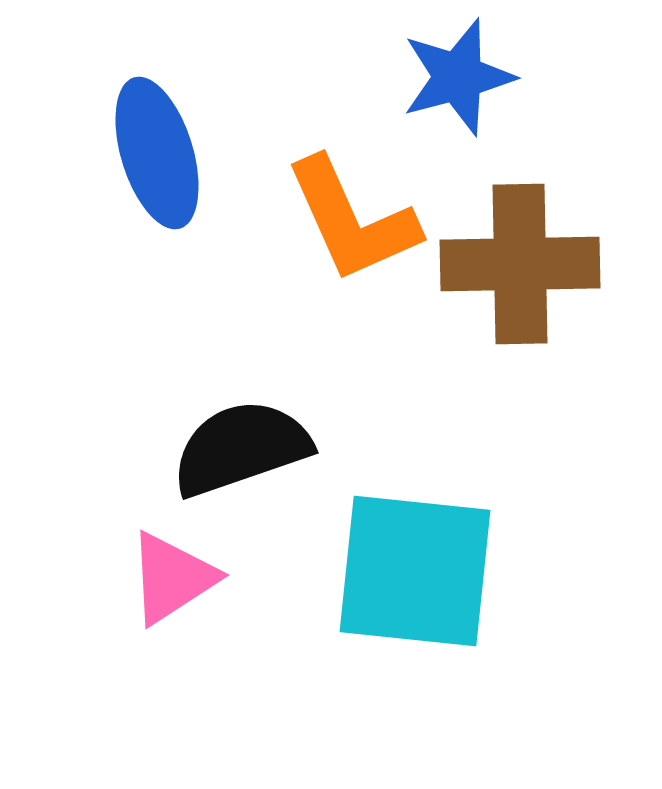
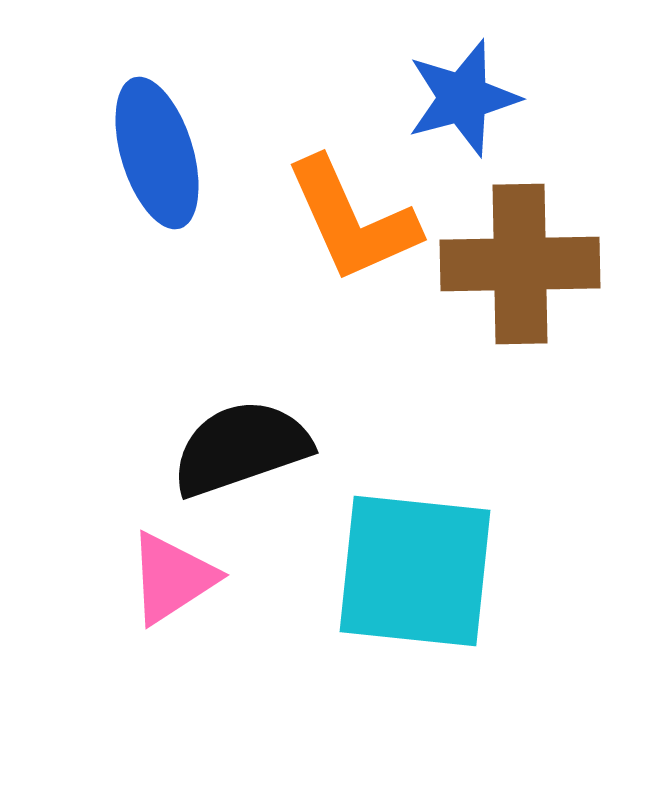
blue star: moved 5 px right, 21 px down
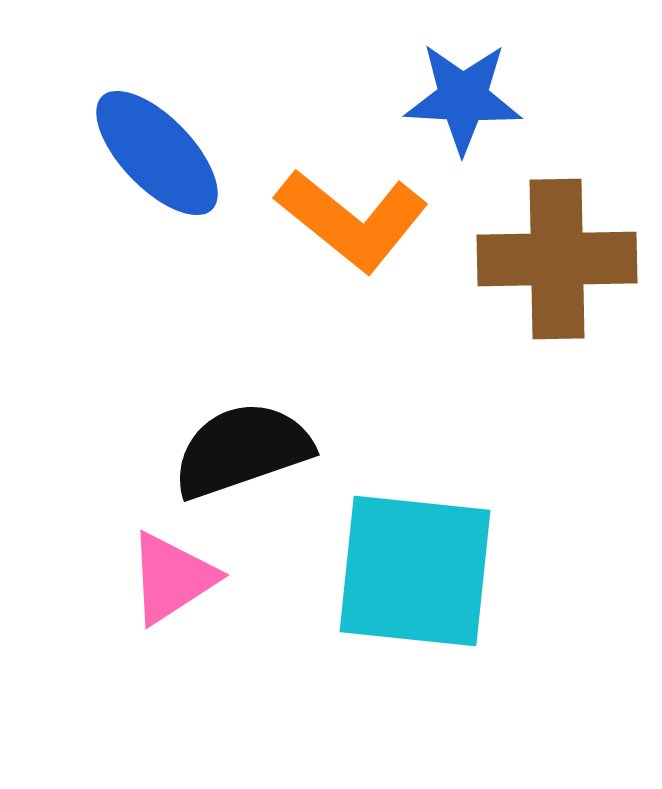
blue star: rotated 18 degrees clockwise
blue ellipse: rotated 27 degrees counterclockwise
orange L-shape: rotated 27 degrees counterclockwise
brown cross: moved 37 px right, 5 px up
black semicircle: moved 1 px right, 2 px down
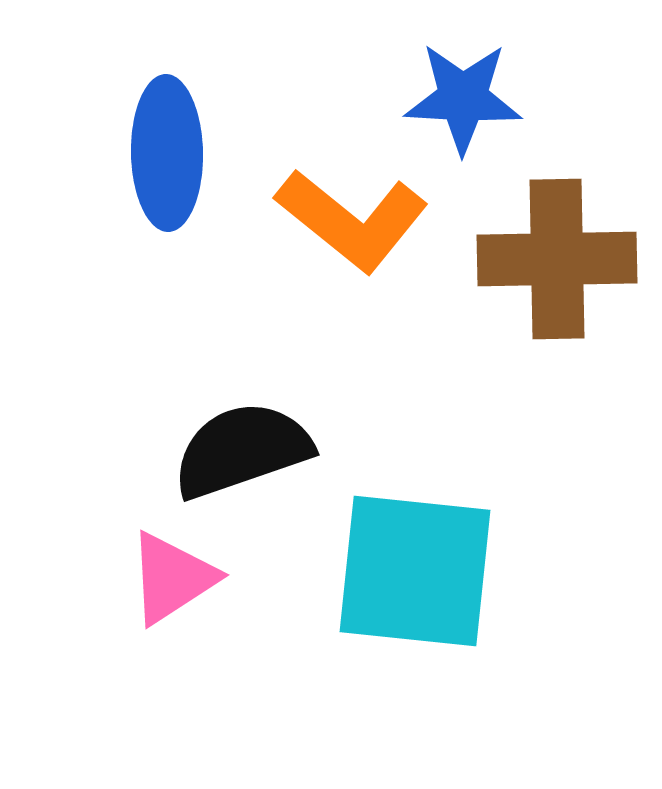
blue ellipse: moved 10 px right; rotated 43 degrees clockwise
